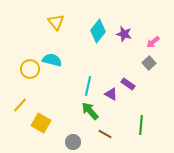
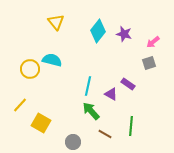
gray square: rotated 24 degrees clockwise
green arrow: moved 1 px right
green line: moved 10 px left, 1 px down
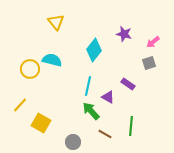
cyan diamond: moved 4 px left, 19 px down
purple triangle: moved 3 px left, 3 px down
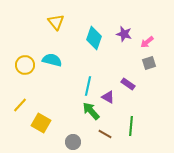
pink arrow: moved 6 px left
cyan diamond: moved 12 px up; rotated 20 degrees counterclockwise
yellow circle: moved 5 px left, 4 px up
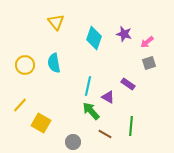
cyan semicircle: moved 2 px right, 3 px down; rotated 114 degrees counterclockwise
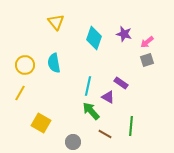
gray square: moved 2 px left, 3 px up
purple rectangle: moved 7 px left, 1 px up
yellow line: moved 12 px up; rotated 14 degrees counterclockwise
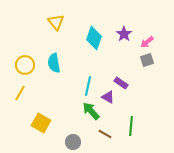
purple star: rotated 21 degrees clockwise
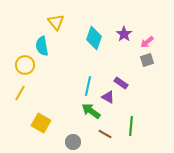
cyan semicircle: moved 12 px left, 17 px up
green arrow: rotated 12 degrees counterclockwise
